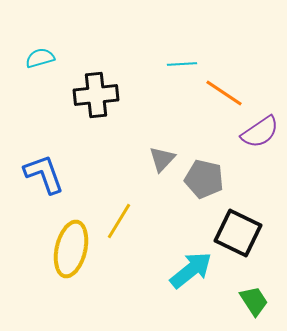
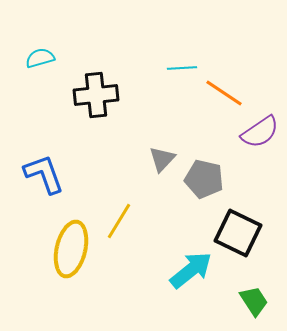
cyan line: moved 4 px down
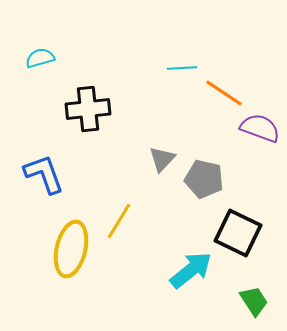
black cross: moved 8 px left, 14 px down
purple semicircle: moved 4 px up; rotated 126 degrees counterclockwise
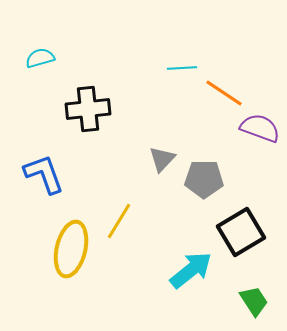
gray pentagon: rotated 12 degrees counterclockwise
black square: moved 3 px right, 1 px up; rotated 33 degrees clockwise
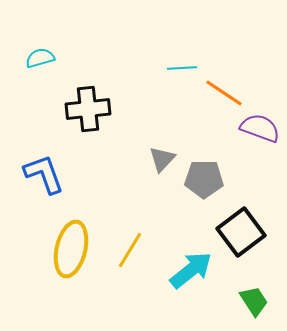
yellow line: moved 11 px right, 29 px down
black square: rotated 6 degrees counterclockwise
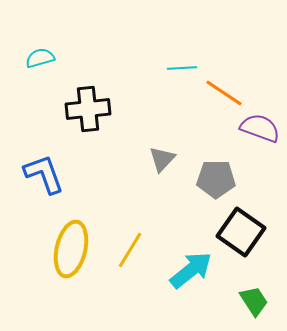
gray pentagon: moved 12 px right
black square: rotated 18 degrees counterclockwise
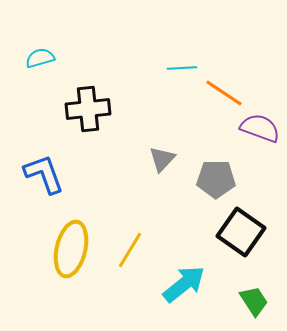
cyan arrow: moved 7 px left, 14 px down
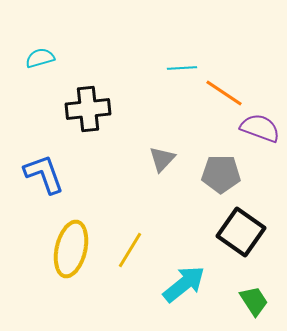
gray pentagon: moved 5 px right, 5 px up
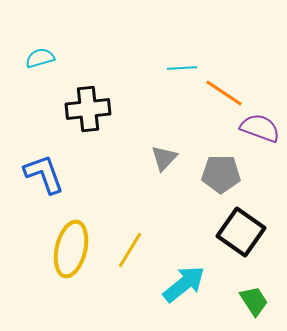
gray triangle: moved 2 px right, 1 px up
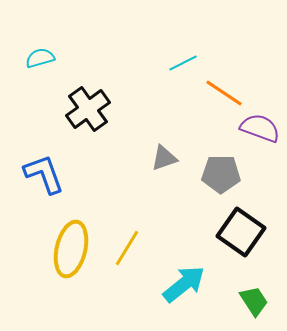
cyan line: moved 1 px right, 5 px up; rotated 24 degrees counterclockwise
black cross: rotated 30 degrees counterclockwise
gray triangle: rotated 28 degrees clockwise
yellow line: moved 3 px left, 2 px up
